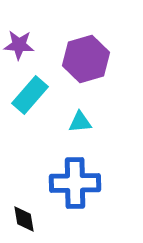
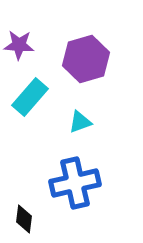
cyan rectangle: moved 2 px down
cyan triangle: rotated 15 degrees counterclockwise
blue cross: rotated 12 degrees counterclockwise
black diamond: rotated 16 degrees clockwise
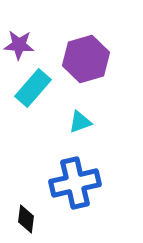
cyan rectangle: moved 3 px right, 9 px up
black diamond: moved 2 px right
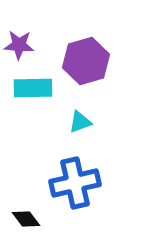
purple hexagon: moved 2 px down
cyan rectangle: rotated 48 degrees clockwise
black diamond: rotated 44 degrees counterclockwise
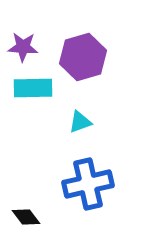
purple star: moved 4 px right, 2 px down
purple hexagon: moved 3 px left, 4 px up
blue cross: moved 13 px right, 1 px down
black diamond: moved 2 px up
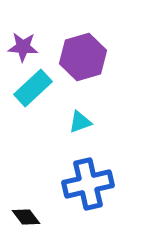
cyan rectangle: rotated 42 degrees counterclockwise
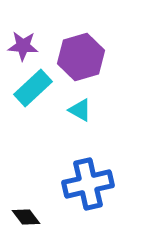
purple star: moved 1 px up
purple hexagon: moved 2 px left
cyan triangle: moved 12 px up; rotated 50 degrees clockwise
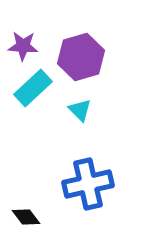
cyan triangle: rotated 15 degrees clockwise
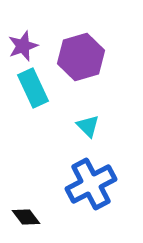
purple star: rotated 24 degrees counterclockwise
cyan rectangle: rotated 72 degrees counterclockwise
cyan triangle: moved 8 px right, 16 px down
blue cross: moved 3 px right; rotated 15 degrees counterclockwise
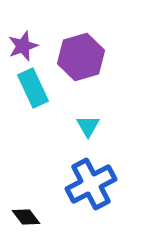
cyan triangle: rotated 15 degrees clockwise
